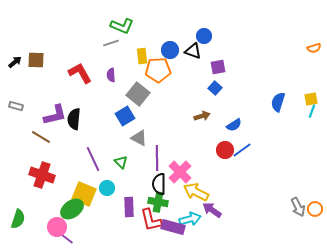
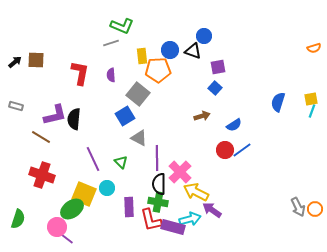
red L-shape at (80, 73): rotated 40 degrees clockwise
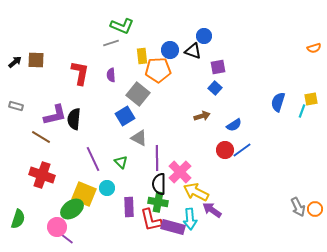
cyan line at (312, 111): moved 10 px left
cyan arrow at (190, 219): rotated 100 degrees clockwise
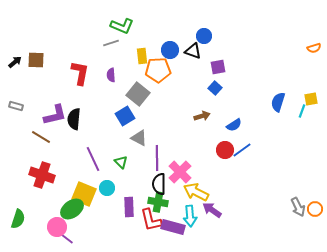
cyan arrow at (190, 219): moved 3 px up
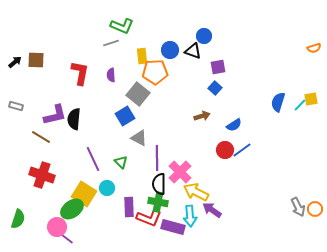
orange pentagon at (158, 70): moved 3 px left, 2 px down
cyan line at (302, 111): moved 2 px left, 6 px up; rotated 24 degrees clockwise
yellow square at (84, 194): rotated 10 degrees clockwise
red L-shape at (151, 220): moved 2 px left, 2 px up; rotated 55 degrees counterclockwise
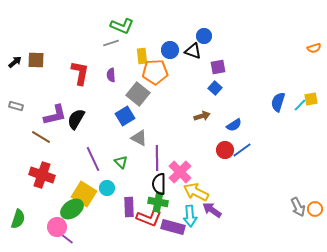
black semicircle at (74, 119): moved 2 px right; rotated 25 degrees clockwise
